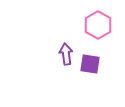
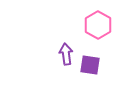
purple square: moved 1 px down
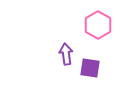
purple square: moved 3 px down
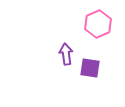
pink hexagon: moved 1 px up; rotated 8 degrees clockwise
